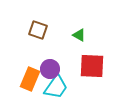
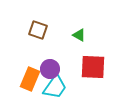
red square: moved 1 px right, 1 px down
cyan trapezoid: moved 1 px left
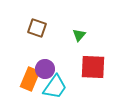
brown square: moved 1 px left, 2 px up
green triangle: rotated 40 degrees clockwise
purple circle: moved 5 px left
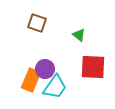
brown square: moved 5 px up
green triangle: rotated 32 degrees counterclockwise
orange rectangle: moved 1 px right, 1 px down
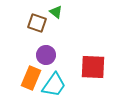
green triangle: moved 23 px left, 23 px up
purple circle: moved 1 px right, 14 px up
orange rectangle: moved 2 px up
cyan trapezoid: moved 1 px left, 2 px up
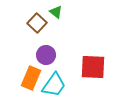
brown square: rotated 24 degrees clockwise
